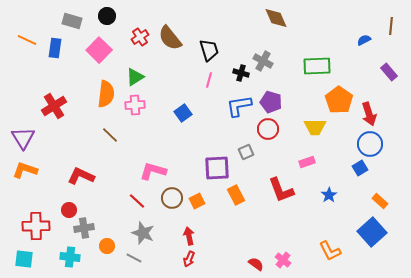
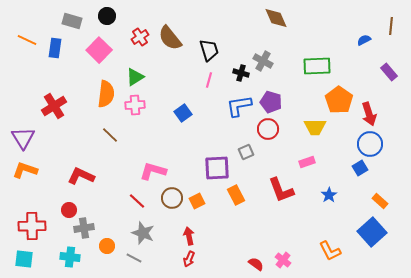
red cross at (36, 226): moved 4 px left
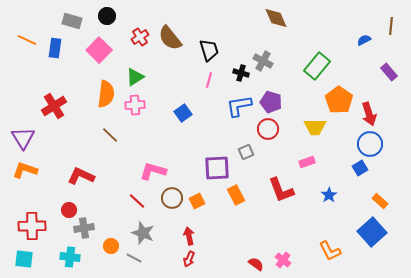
green rectangle at (317, 66): rotated 48 degrees counterclockwise
orange circle at (107, 246): moved 4 px right
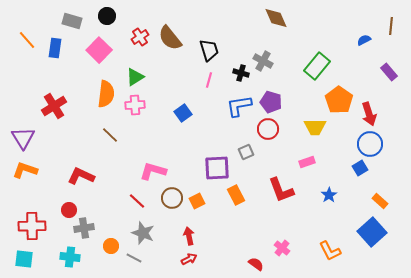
orange line at (27, 40): rotated 24 degrees clockwise
red arrow at (189, 259): rotated 140 degrees counterclockwise
pink cross at (283, 260): moved 1 px left, 12 px up
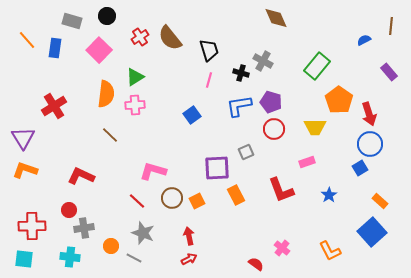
blue square at (183, 113): moved 9 px right, 2 px down
red circle at (268, 129): moved 6 px right
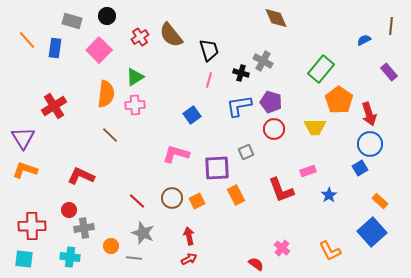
brown semicircle at (170, 38): moved 1 px right, 3 px up
green rectangle at (317, 66): moved 4 px right, 3 px down
pink rectangle at (307, 162): moved 1 px right, 9 px down
pink L-shape at (153, 171): moved 23 px right, 17 px up
gray line at (134, 258): rotated 21 degrees counterclockwise
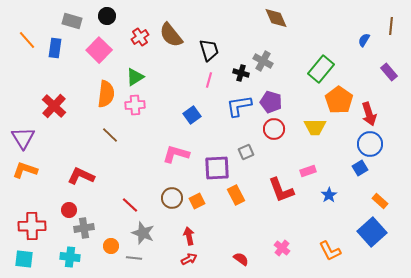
blue semicircle at (364, 40): rotated 32 degrees counterclockwise
red cross at (54, 106): rotated 15 degrees counterclockwise
red line at (137, 201): moved 7 px left, 4 px down
red semicircle at (256, 264): moved 15 px left, 5 px up
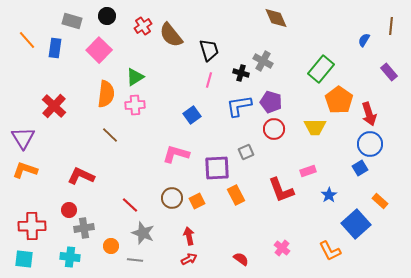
red cross at (140, 37): moved 3 px right, 11 px up
blue square at (372, 232): moved 16 px left, 8 px up
gray line at (134, 258): moved 1 px right, 2 px down
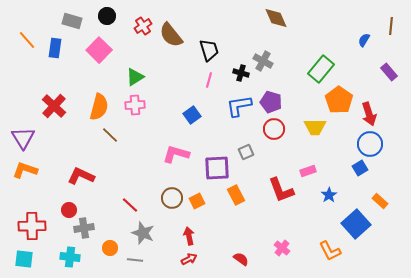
orange semicircle at (106, 94): moved 7 px left, 13 px down; rotated 8 degrees clockwise
orange circle at (111, 246): moved 1 px left, 2 px down
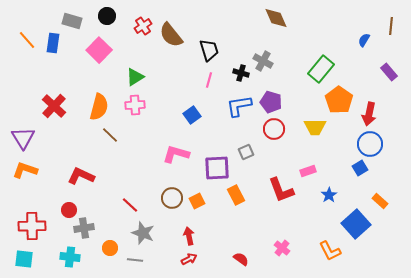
blue rectangle at (55, 48): moved 2 px left, 5 px up
red arrow at (369, 114): rotated 30 degrees clockwise
